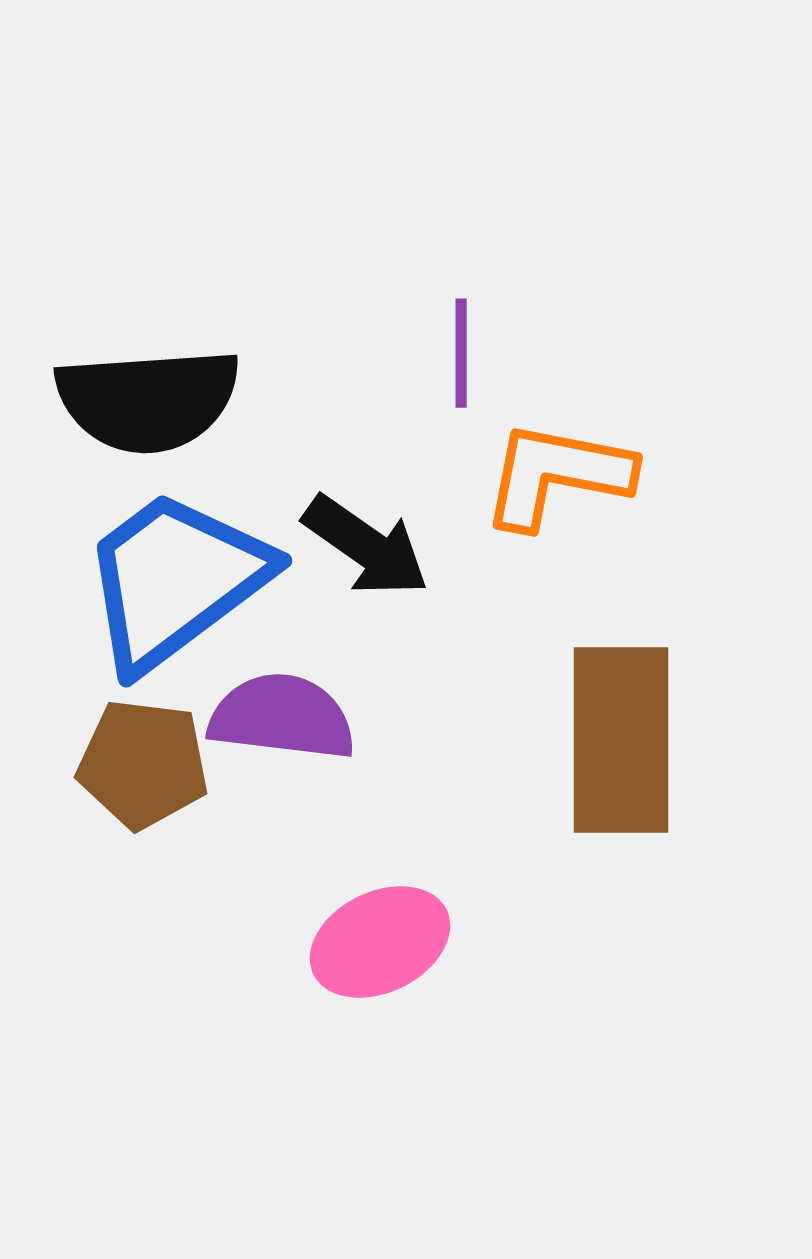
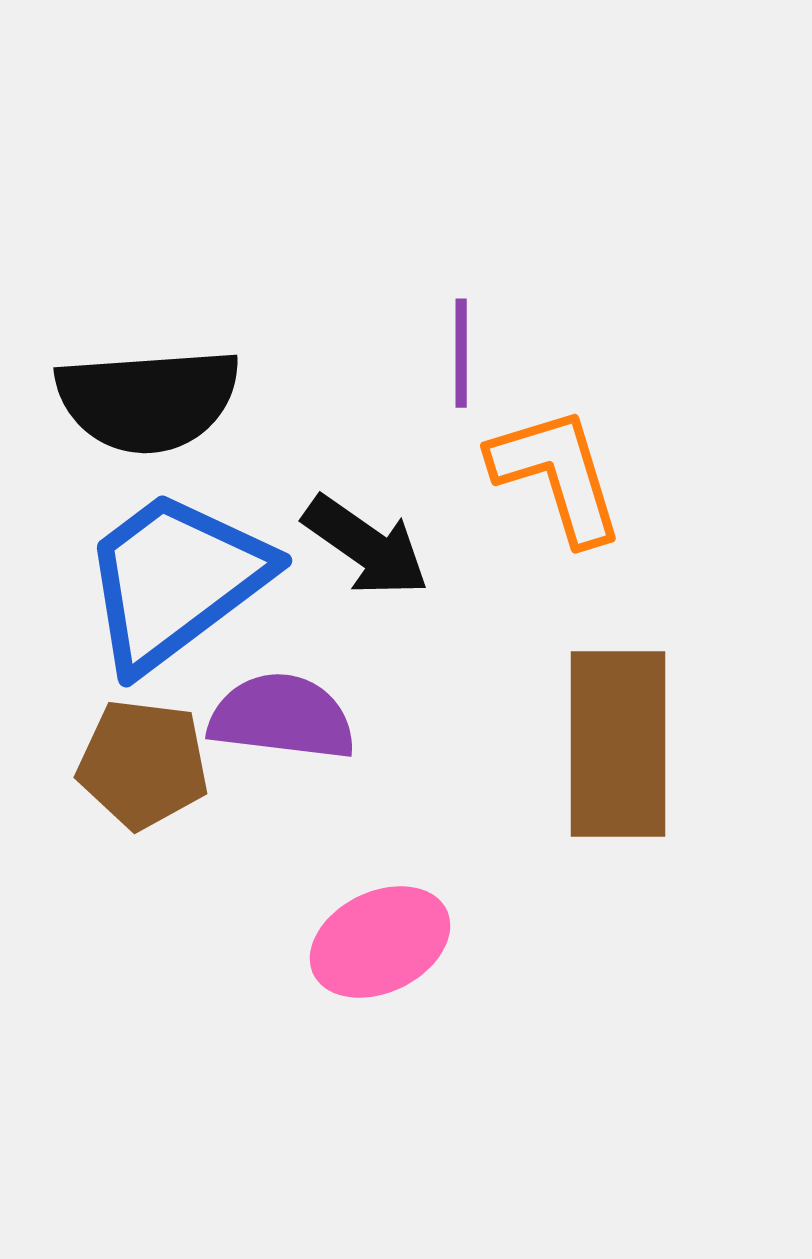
orange L-shape: rotated 62 degrees clockwise
brown rectangle: moved 3 px left, 4 px down
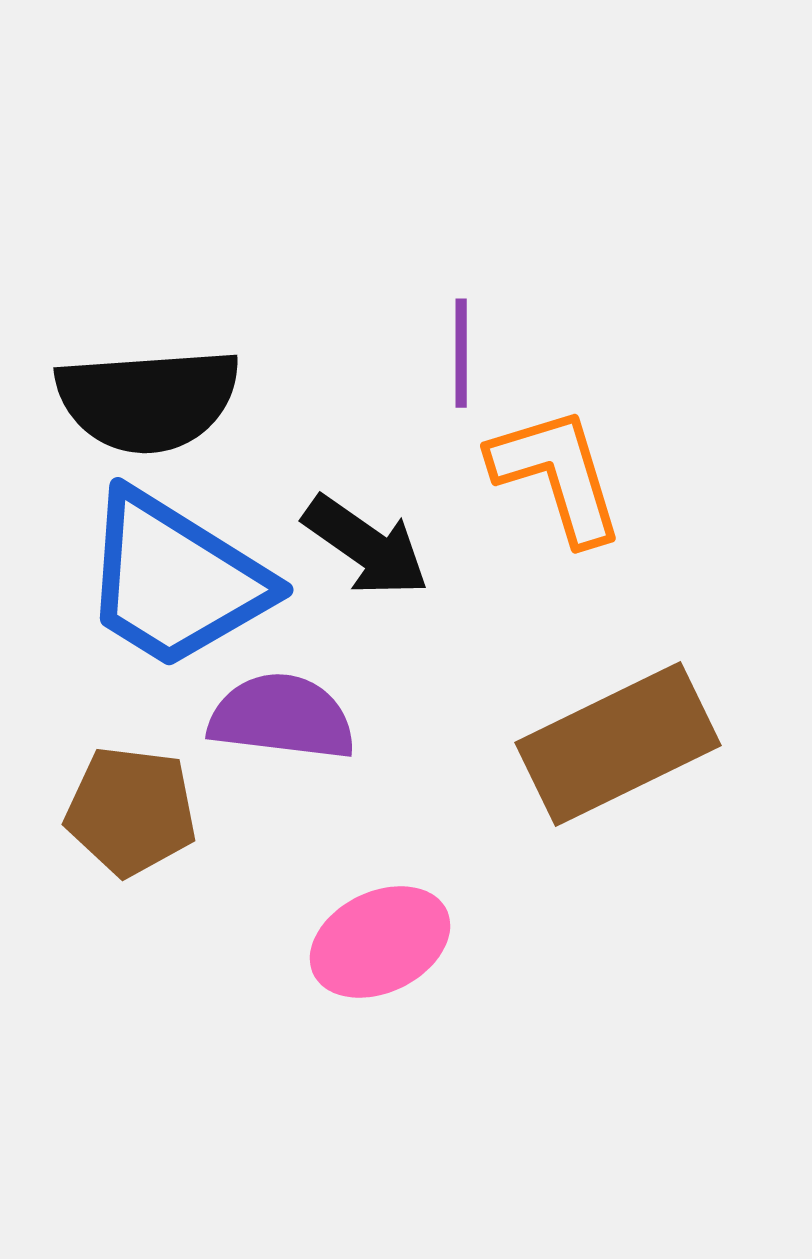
blue trapezoid: rotated 111 degrees counterclockwise
brown rectangle: rotated 64 degrees clockwise
brown pentagon: moved 12 px left, 47 px down
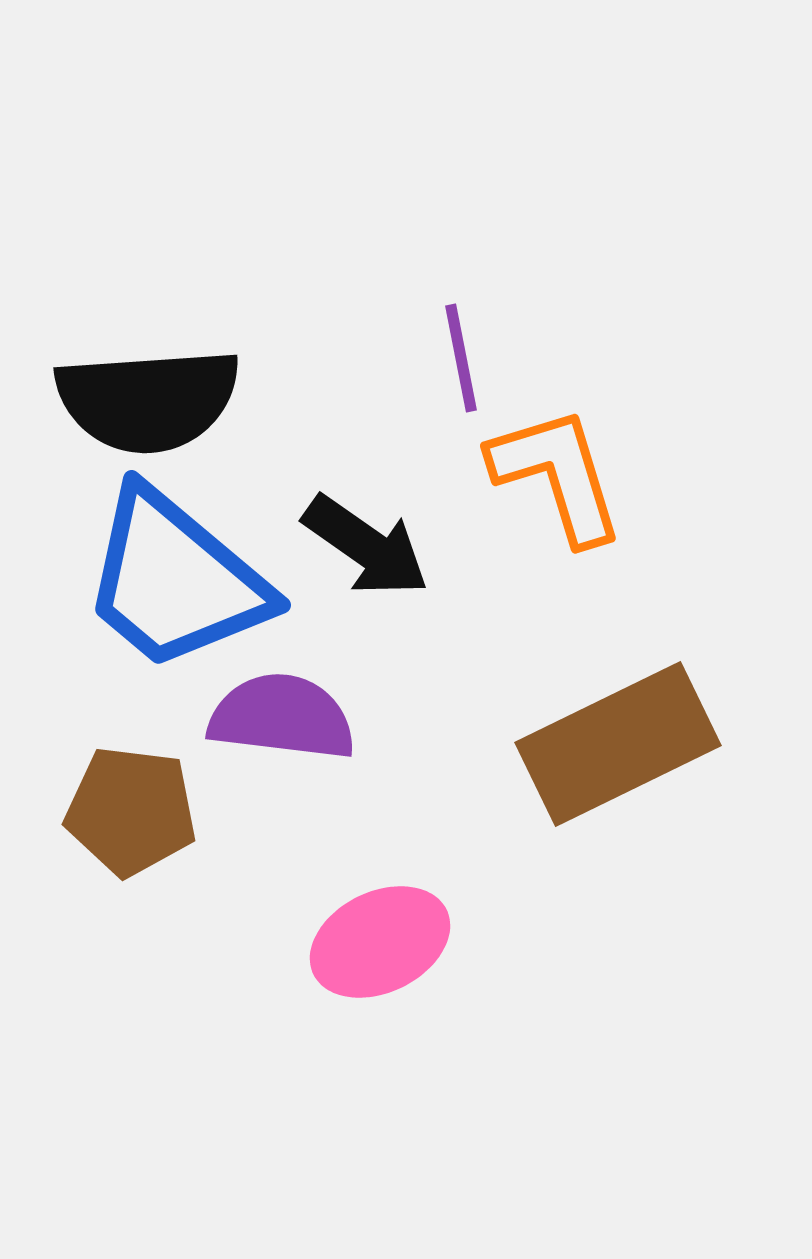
purple line: moved 5 px down; rotated 11 degrees counterclockwise
blue trapezoid: rotated 8 degrees clockwise
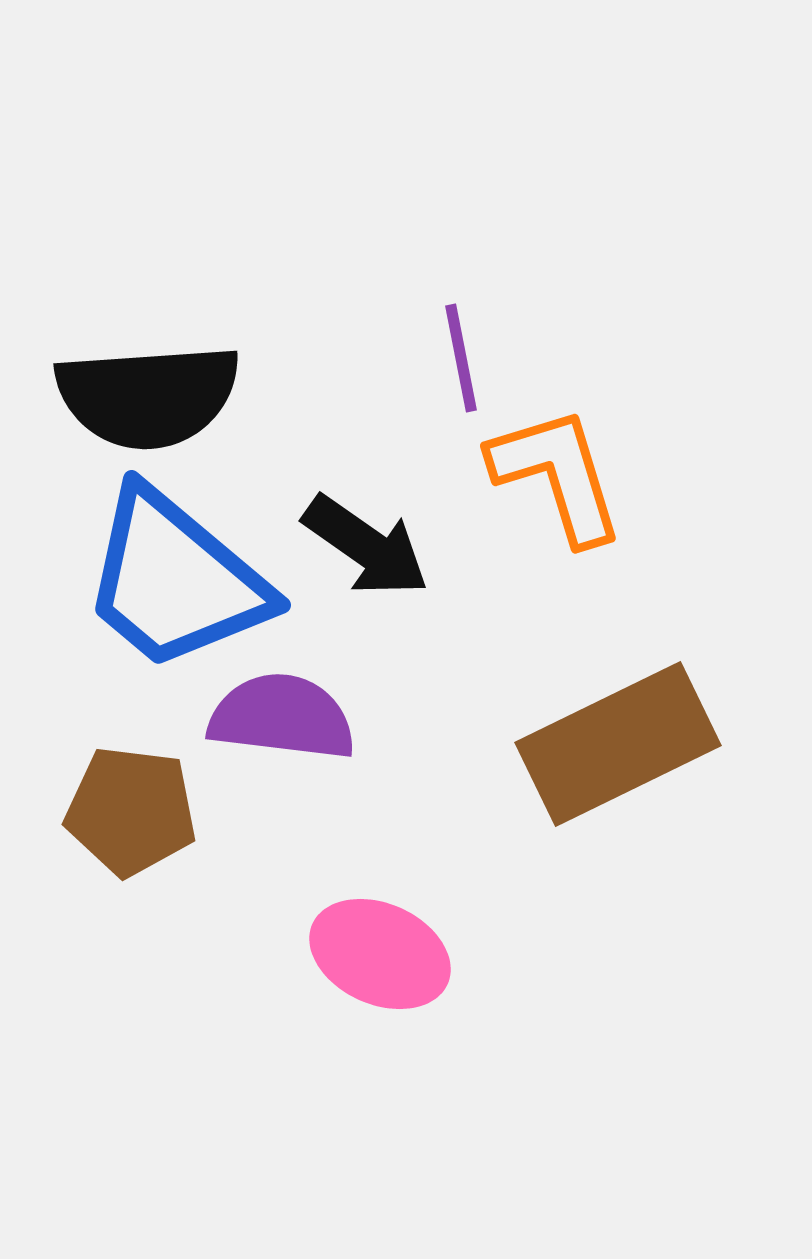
black semicircle: moved 4 px up
pink ellipse: moved 12 px down; rotated 50 degrees clockwise
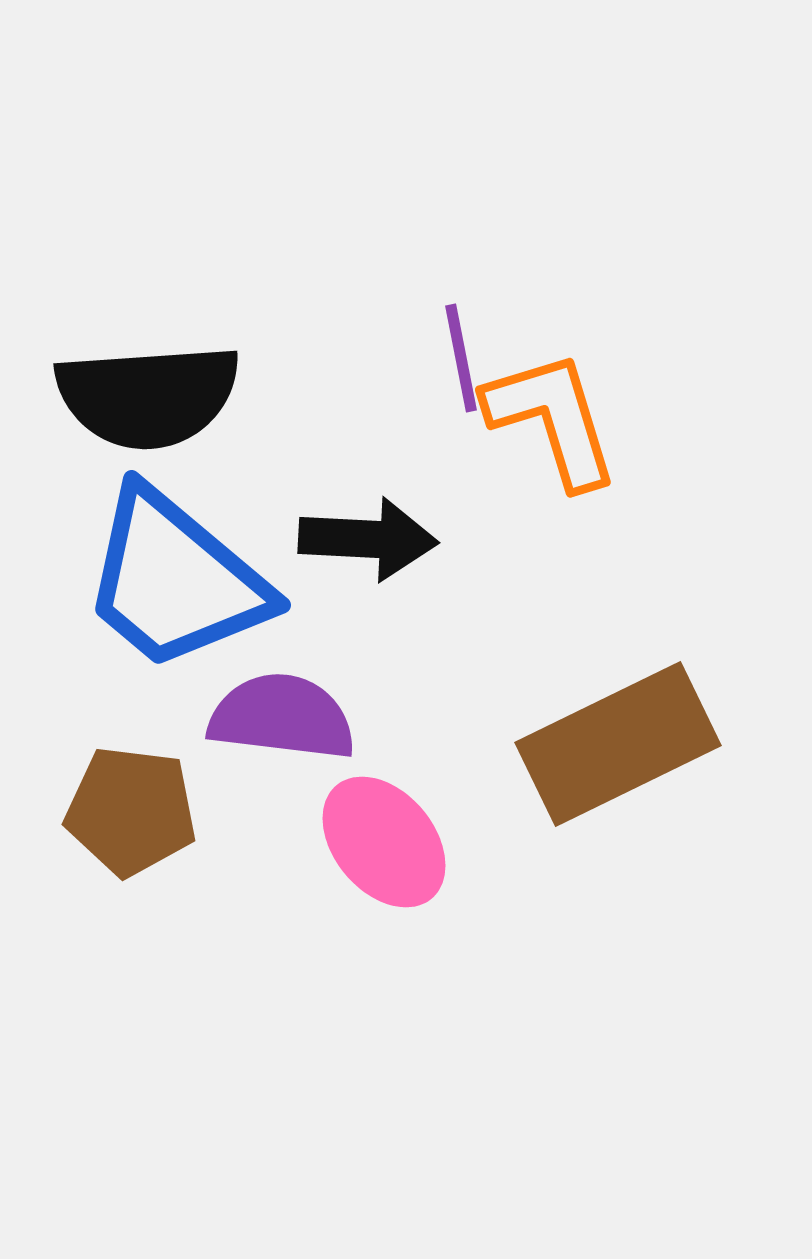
orange L-shape: moved 5 px left, 56 px up
black arrow: moved 2 px right, 7 px up; rotated 32 degrees counterclockwise
pink ellipse: moved 4 px right, 112 px up; rotated 26 degrees clockwise
